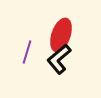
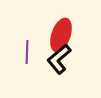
purple line: rotated 15 degrees counterclockwise
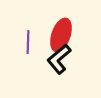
purple line: moved 1 px right, 10 px up
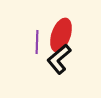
purple line: moved 9 px right
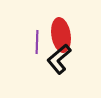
red ellipse: rotated 28 degrees counterclockwise
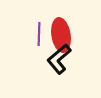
purple line: moved 2 px right, 8 px up
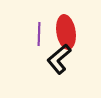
red ellipse: moved 5 px right, 3 px up
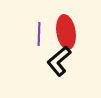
black L-shape: moved 2 px down
